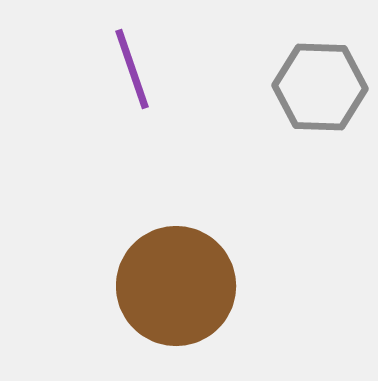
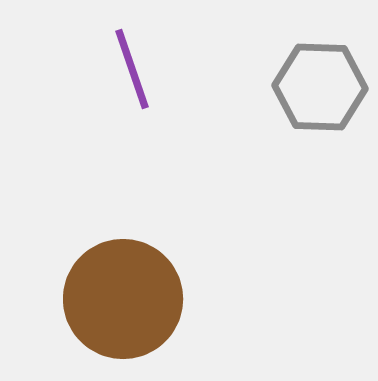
brown circle: moved 53 px left, 13 px down
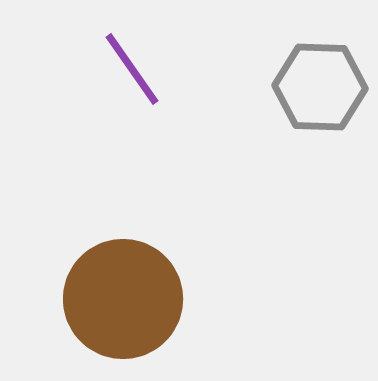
purple line: rotated 16 degrees counterclockwise
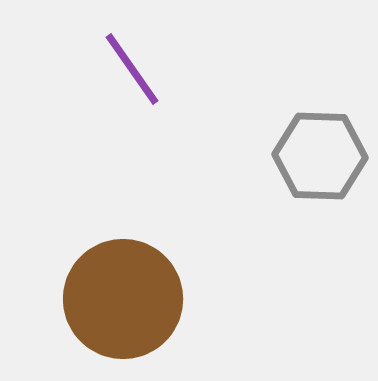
gray hexagon: moved 69 px down
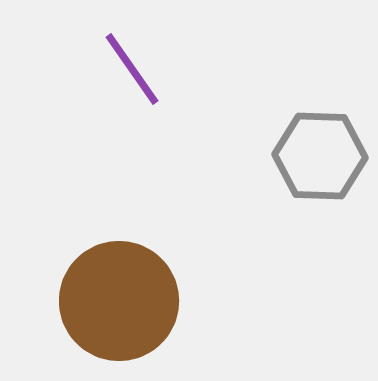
brown circle: moved 4 px left, 2 px down
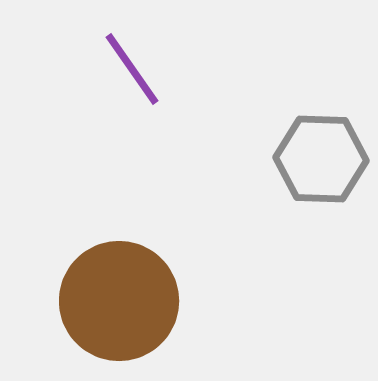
gray hexagon: moved 1 px right, 3 px down
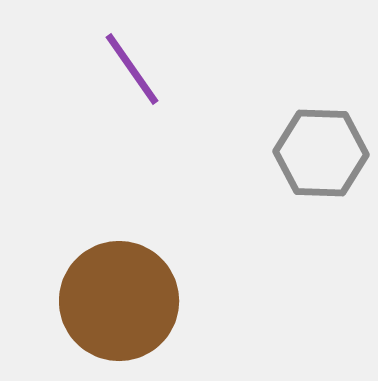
gray hexagon: moved 6 px up
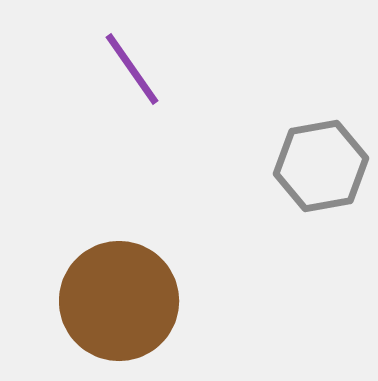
gray hexagon: moved 13 px down; rotated 12 degrees counterclockwise
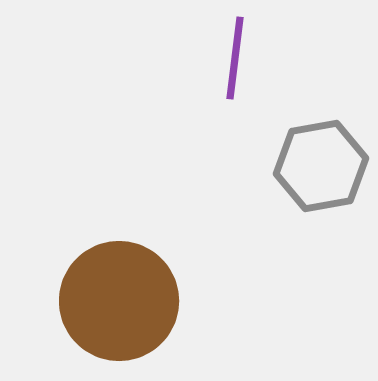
purple line: moved 103 px right, 11 px up; rotated 42 degrees clockwise
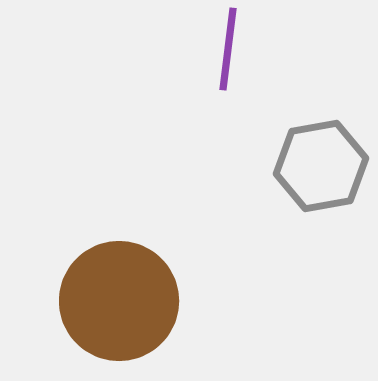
purple line: moved 7 px left, 9 px up
